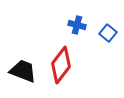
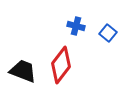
blue cross: moved 1 px left, 1 px down
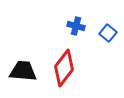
red diamond: moved 3 px right, 3 px down
black trapezoid: rotated 16 degrees counterclockwise
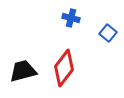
blue cross: moved 5 px left, 8 px up
black trapezoid: rotated 20 degrees counterclockwise
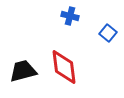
blue cross: moved 1 px left, 2 px up
red diamond: moved 1 px up; rotated 45 degrees counterclockwise
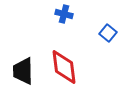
blue cross: moved 6 px left, 2 px up
black trapezoid: rotated 76 degrees counterclockwise
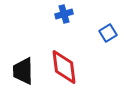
blue cross: rotated 30 degrees counterclockwise
blue square: rotated 18 degrees clockwise
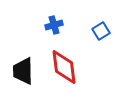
blue cross: moved 10 px left, 11 px down
blue square: moved 7 px left, 2 px up
